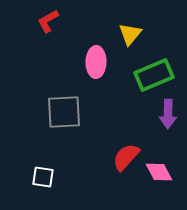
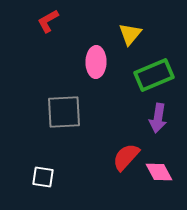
purple arrow: moved 10 px left, 4 px down; rotated 8 degrees clockwise
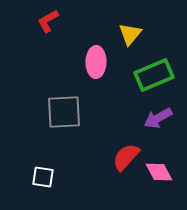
purple arrow: rotated 52 degrees clockwise
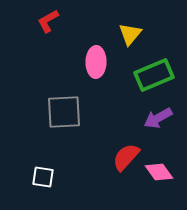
pink diamond: rotated 8 degrees counterclockwise
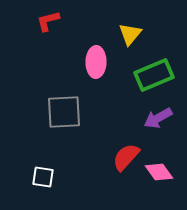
red L-shape: rotated 15 degrees clockwise
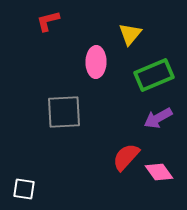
white square: moved 19 px left, 12 px down
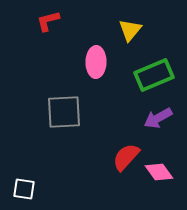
yellow triangle: moved 4 px up
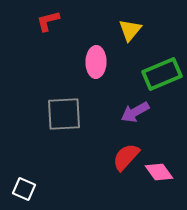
green rectangle: moved 8 px right, 1 px up
gray square: moved 2 px down
purple arrow: moved 23 px left, 6 px up
white square: rotated 15 degrees clockwise
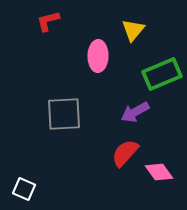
yellow triangle: moved 3 px right
pink ellipse: moved 2 px right, 6 px up
red semicircle: moved 1 px left, 4 px up
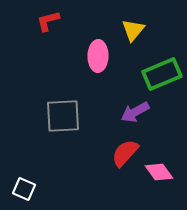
gray square: moved 1 px left, 2 px down
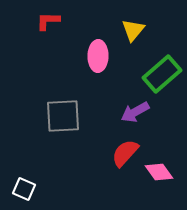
red L-shape: rotated 15 degrees clockwise
green rectangle: rotated 18 degrees counterclockwise
